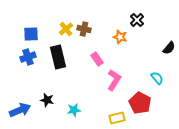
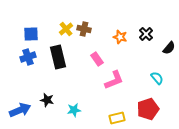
black cross: moved 9 px right, 14 px down
pink L-shape: rotated 35 degrees clockwise
red pentagon: moved 8 px right, 6 px down; rotated 25 degrees clockwise
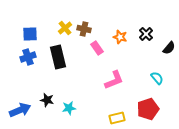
yellow cross: moved 1 px left, 1 px up
blue square: moved 1 px left
pink rectangle: moved 11 px up
cyan star: moved 5 px left, 2 px up
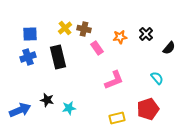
orange star: rotated 24 degrees counterclockwise
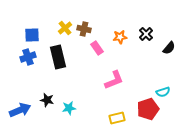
blue square: moved 2 px right, 1 px down
cyan semicircle: moved 6 px right, 14 px down; rotated 112 degrees clockwise
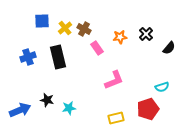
brown cross: rotated 16 degrees clockwise
blue square: moved 10 px right, 14 px up
cyan semicircle: moved 1 px left, 5 px up
yellow rectangle: moved 1 px left
